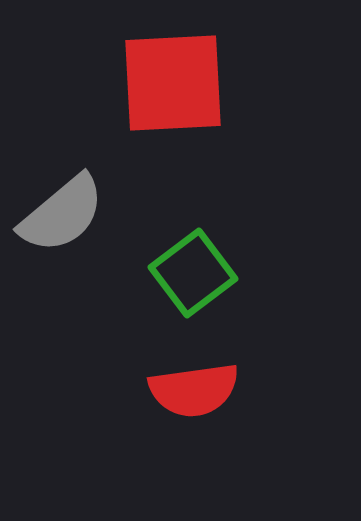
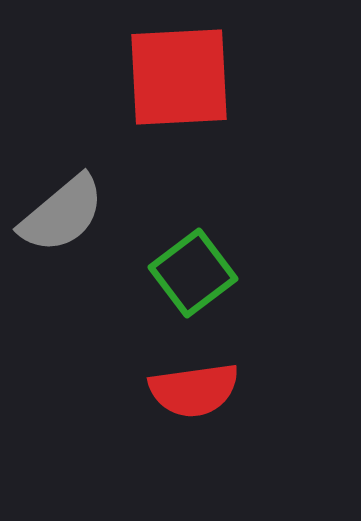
red square: moved 6 px right, 6 px up
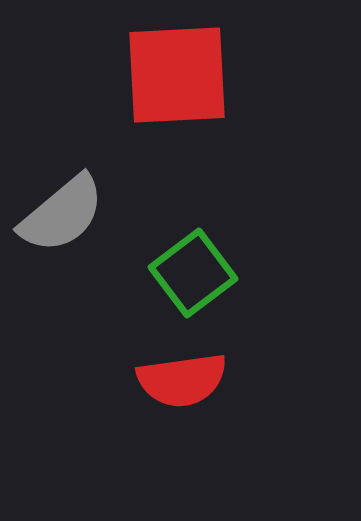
red square: moved 2 px left, 2 px up
red semicircle: moved 12 px left, 10 px up
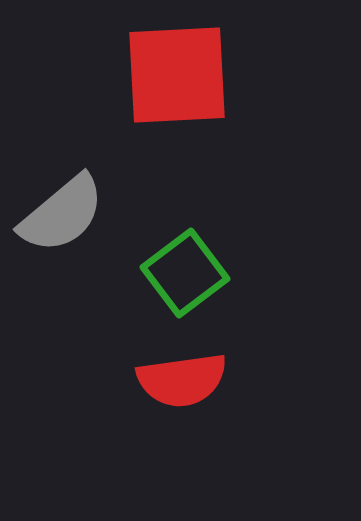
green square: moved 8 px left
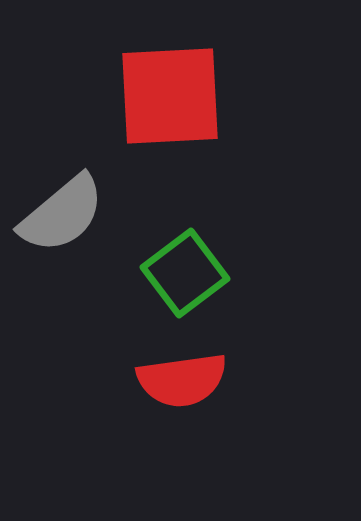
red square: moved 7 px left, 21 px down
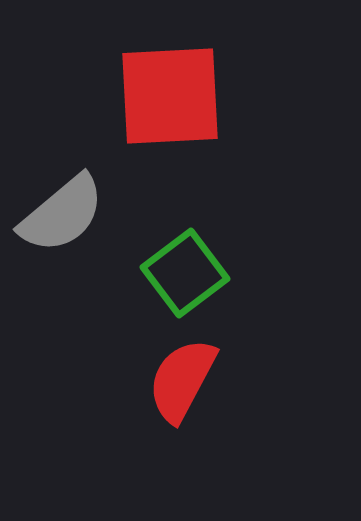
red semicircle: rotated 126 degrees clockwise
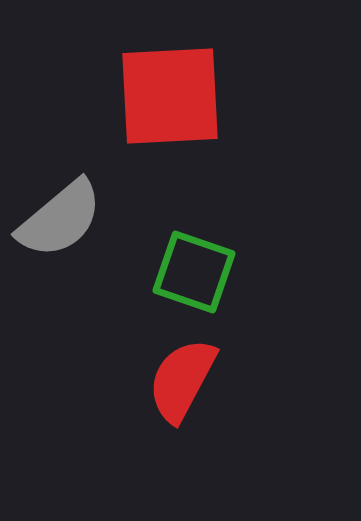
gray semicircle: moved 2 px left, 5 px down
green square: moved 9 px right, 1 px up; rotated 34 degrees counterclockwise
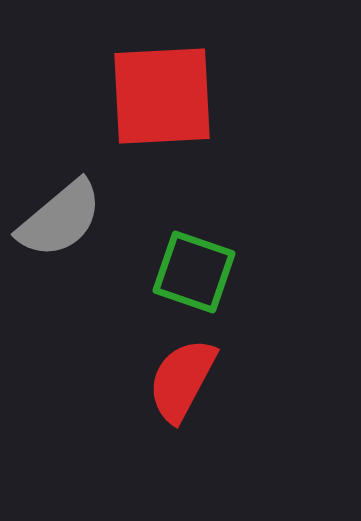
red square: moved 8 px left
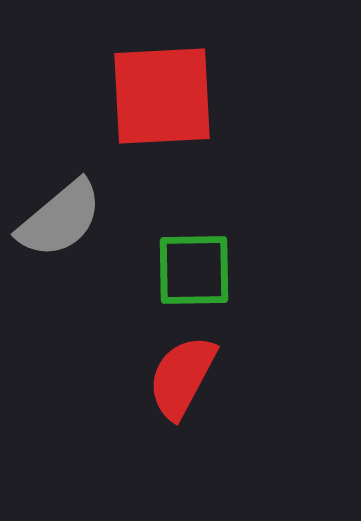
green square: moved 2 px up; rotated 20 degrees counterclockwise
red semicircle: moved 3 px up
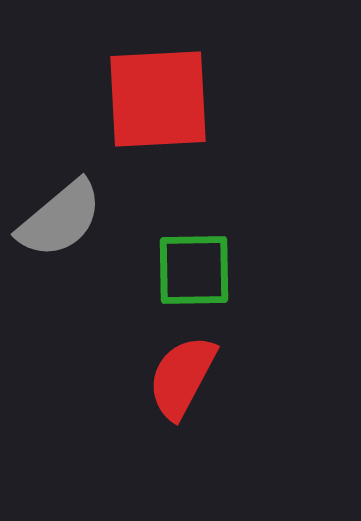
red square: moved 4 px left, 3 px down
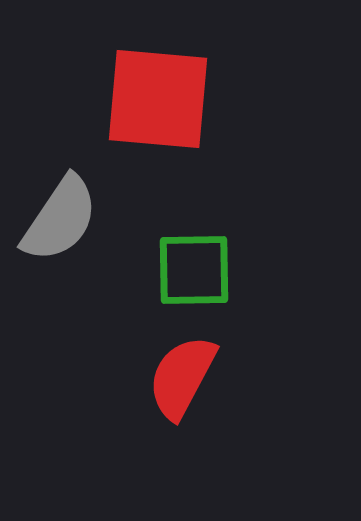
red square: rotated 8 degrees clockwise
gray semicircle: rotated 16 degrees counterclockwise
